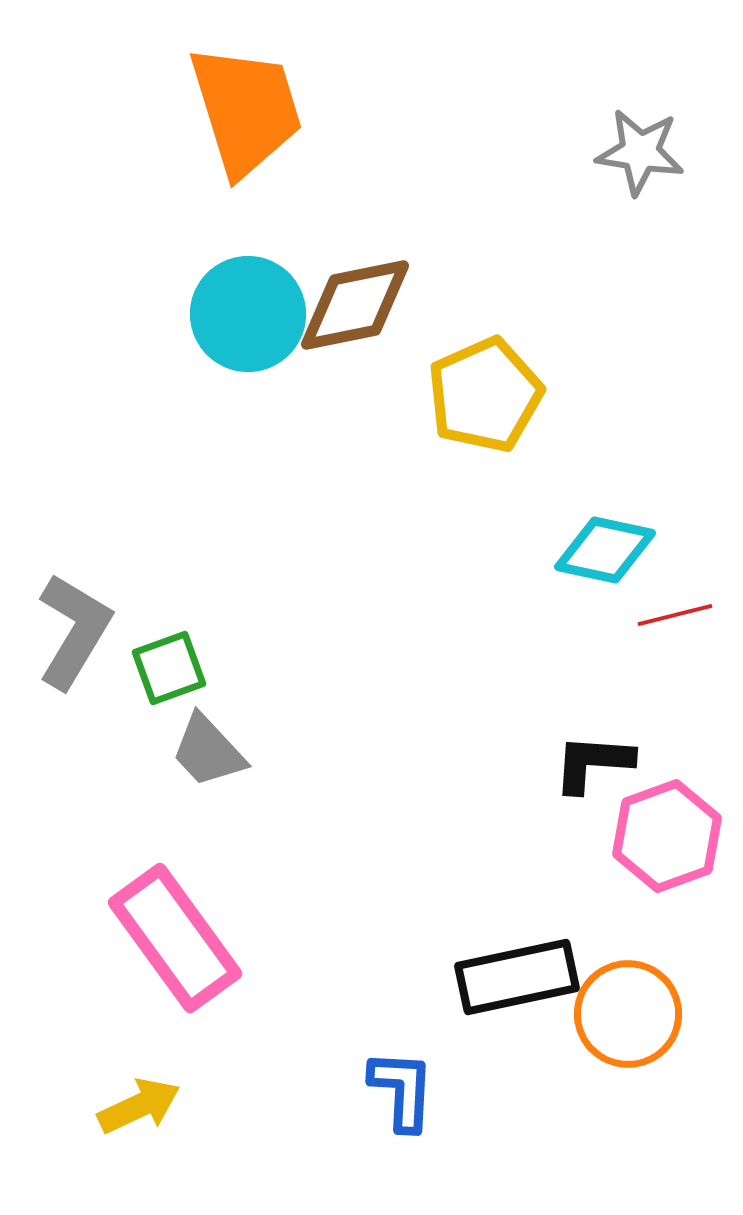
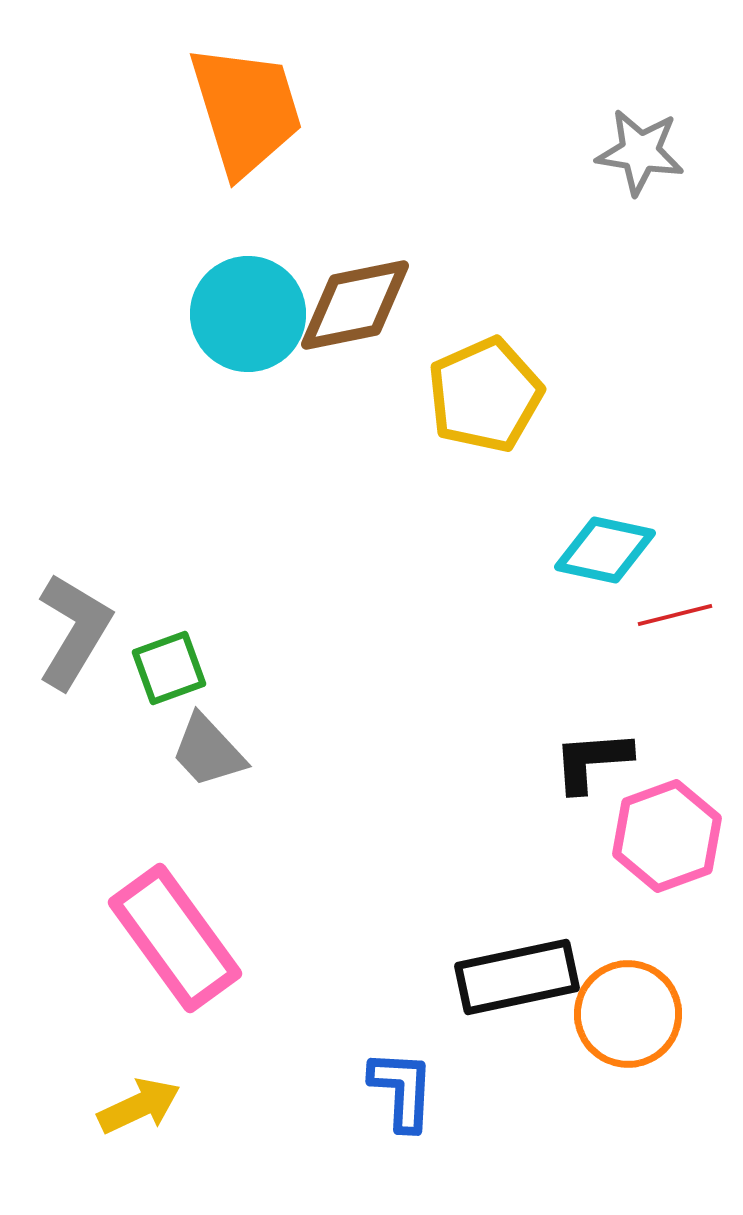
black L-shape: moved 1 px left, 2 px up; rotated 8 degrees counterclockwise
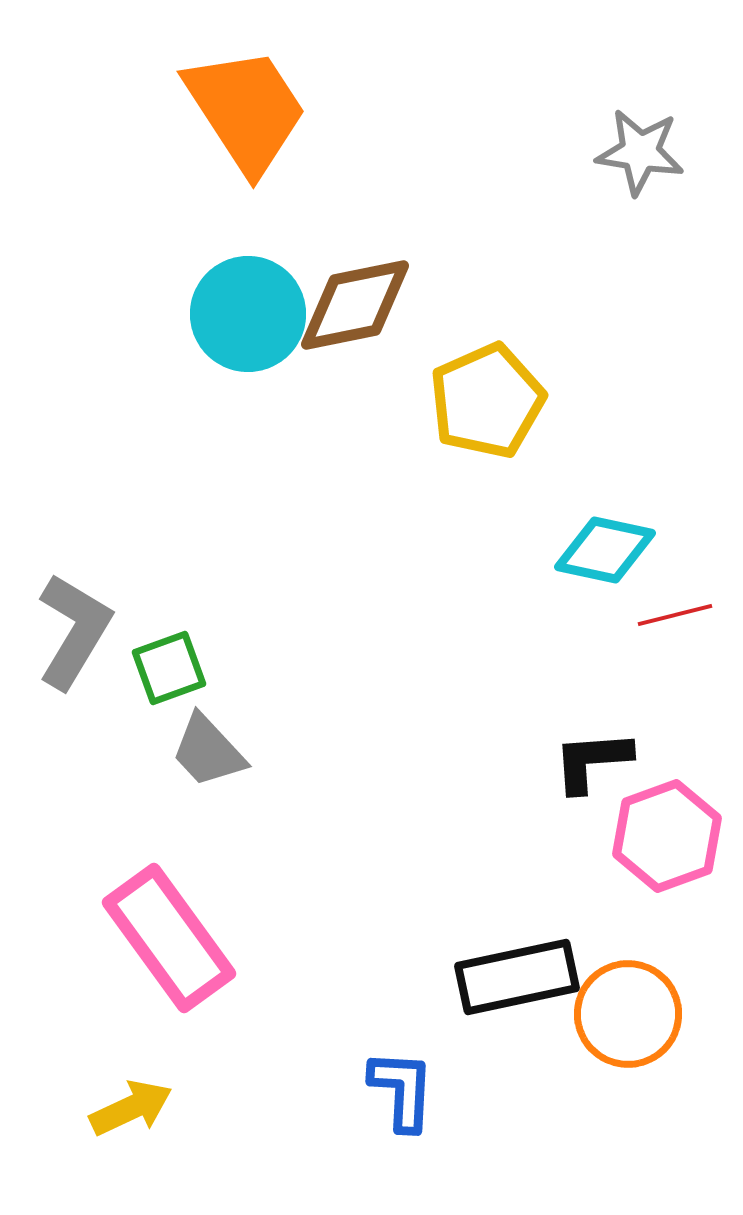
orange trapezoid: rotated 16 degrees counterclockwise
yellow pentagon: moved 2 px right, 6 px down
pink rectangle: moved 6 px left
yellow arrow: moved 8 px left, 2 px down
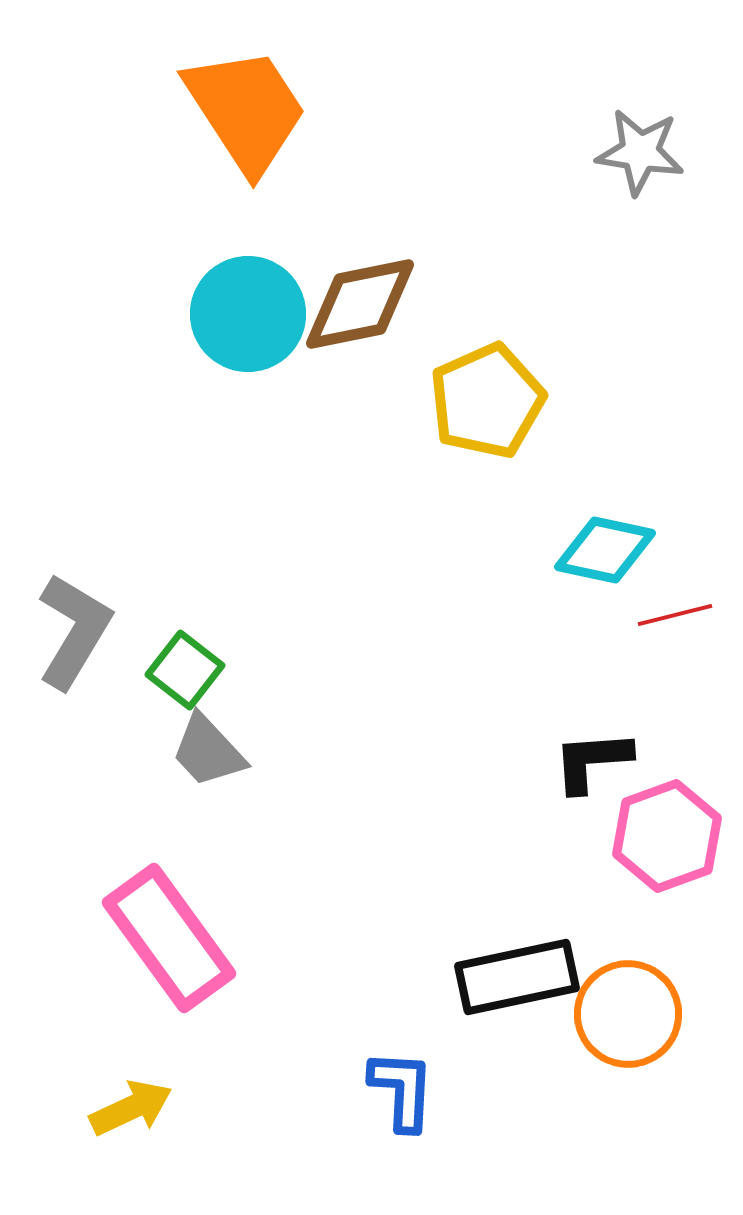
brown diamond: moved 5 px right, 1 px up
green square: moved 16 px right, 2 px down; rotated 32 degrees counterclockwise
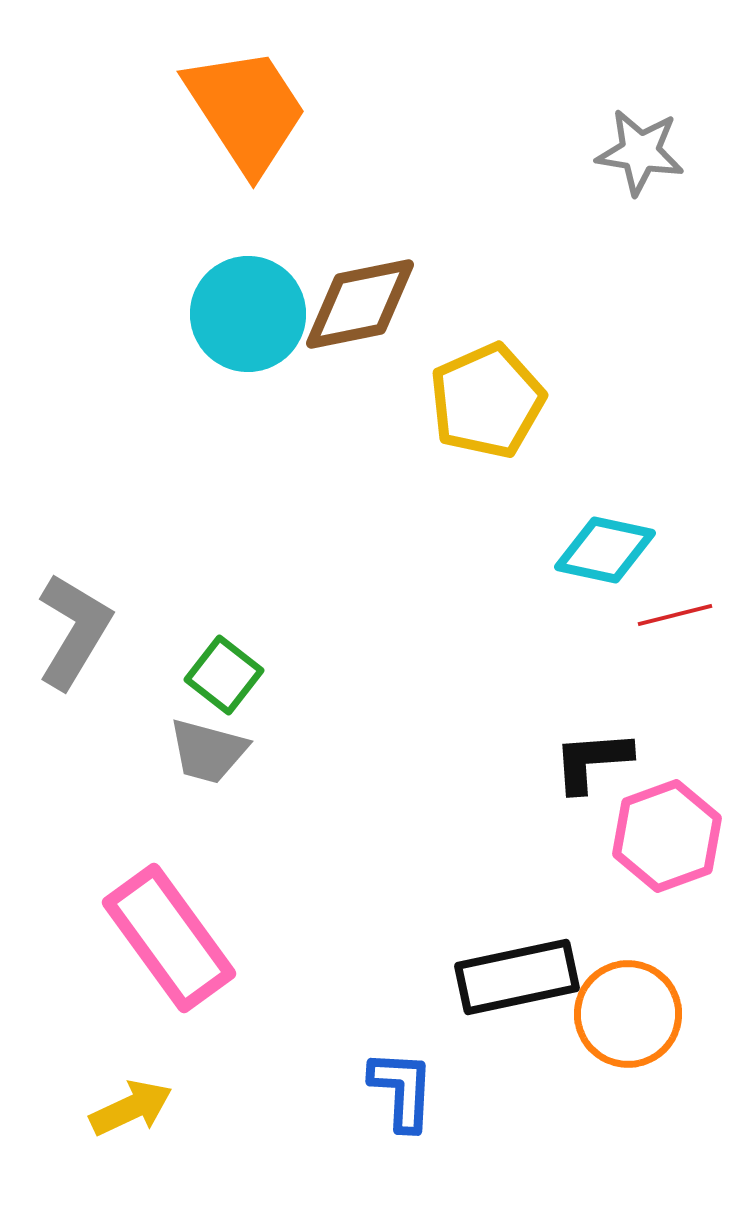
green square: moved 39 px right, 5 px down
gray trapezoid: rotated 32 degrees counterclockwise
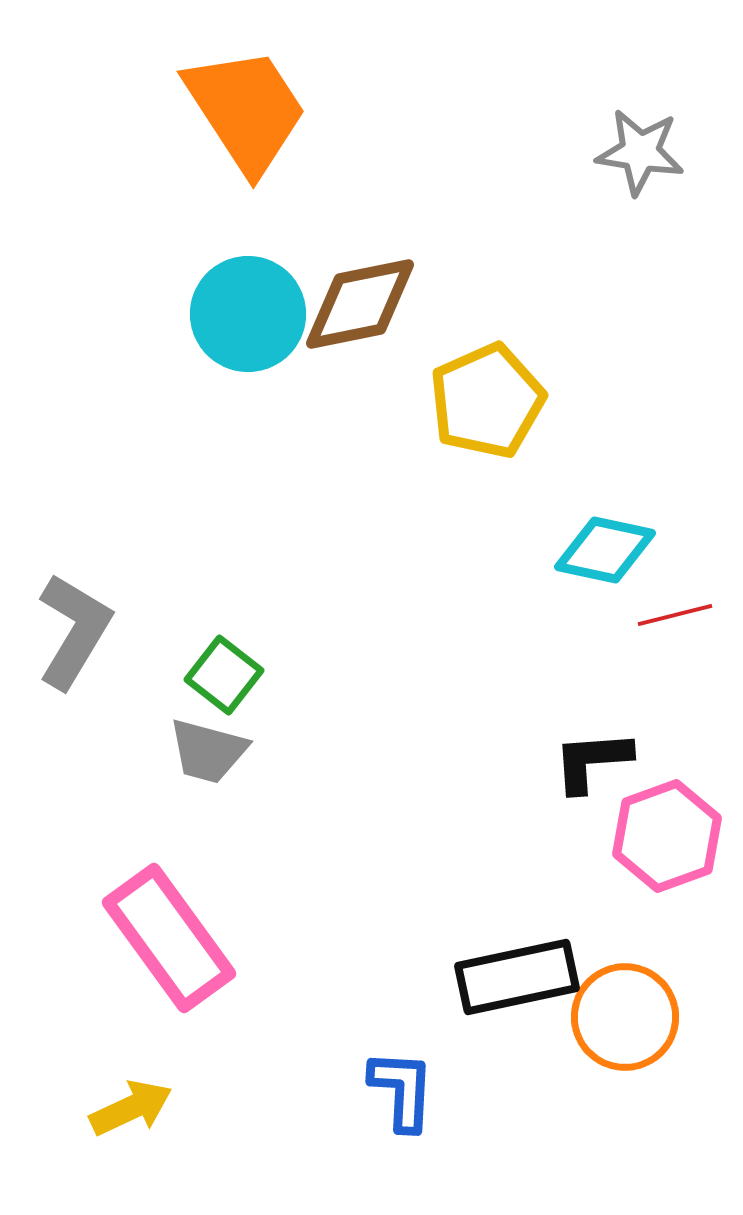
orange circle: moved 3 px left, 3 px down
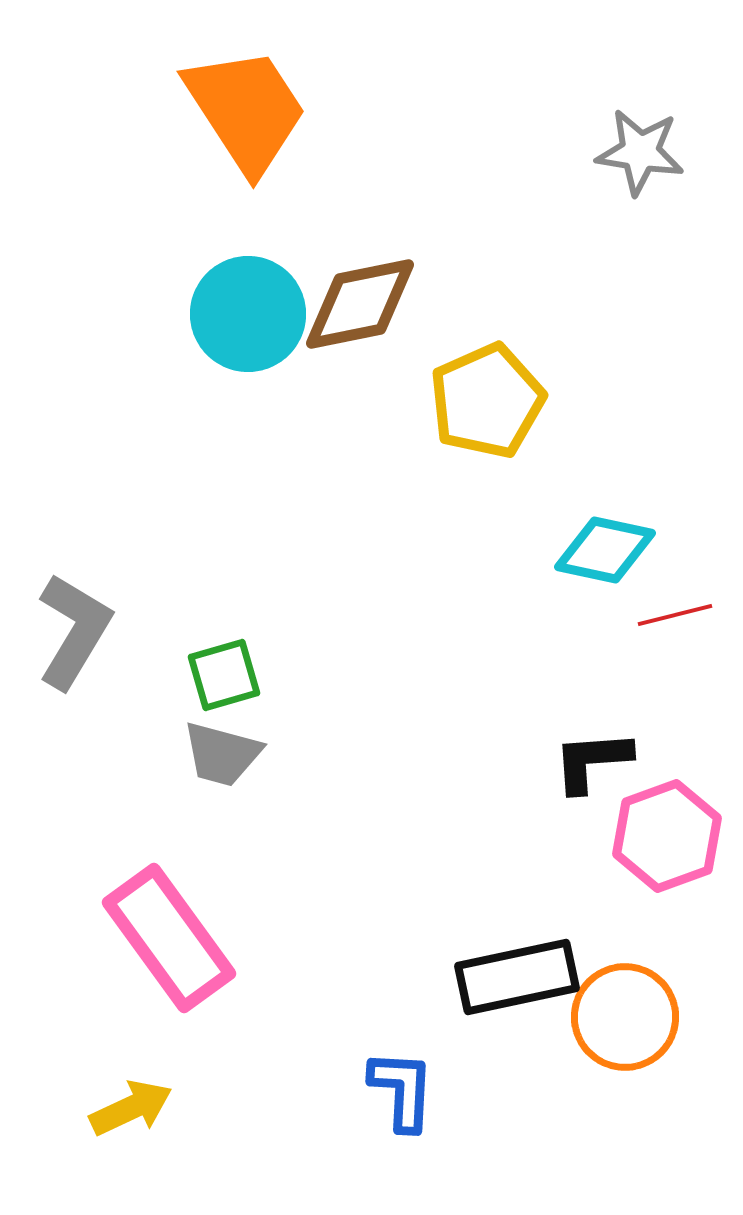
green square: rotated 36 degrees clockwise
gray trapezoid: moved 14 px right, 3 px down
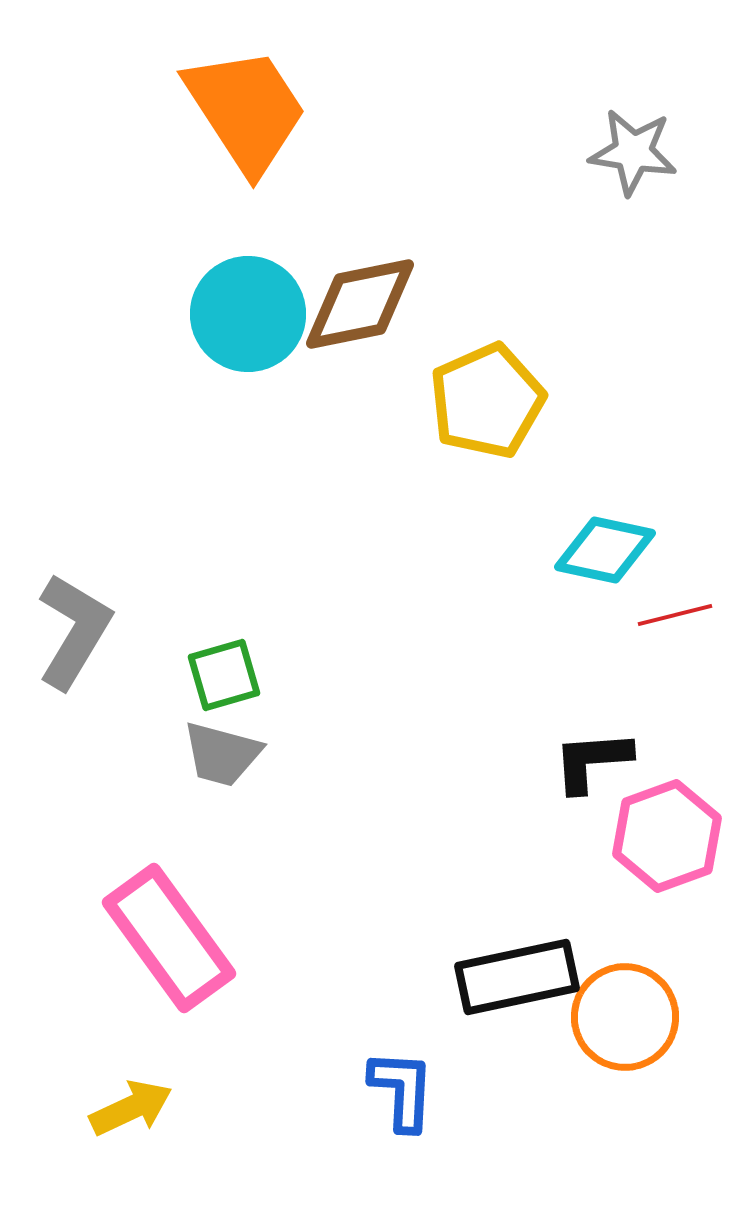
gray star: moved 7 px left
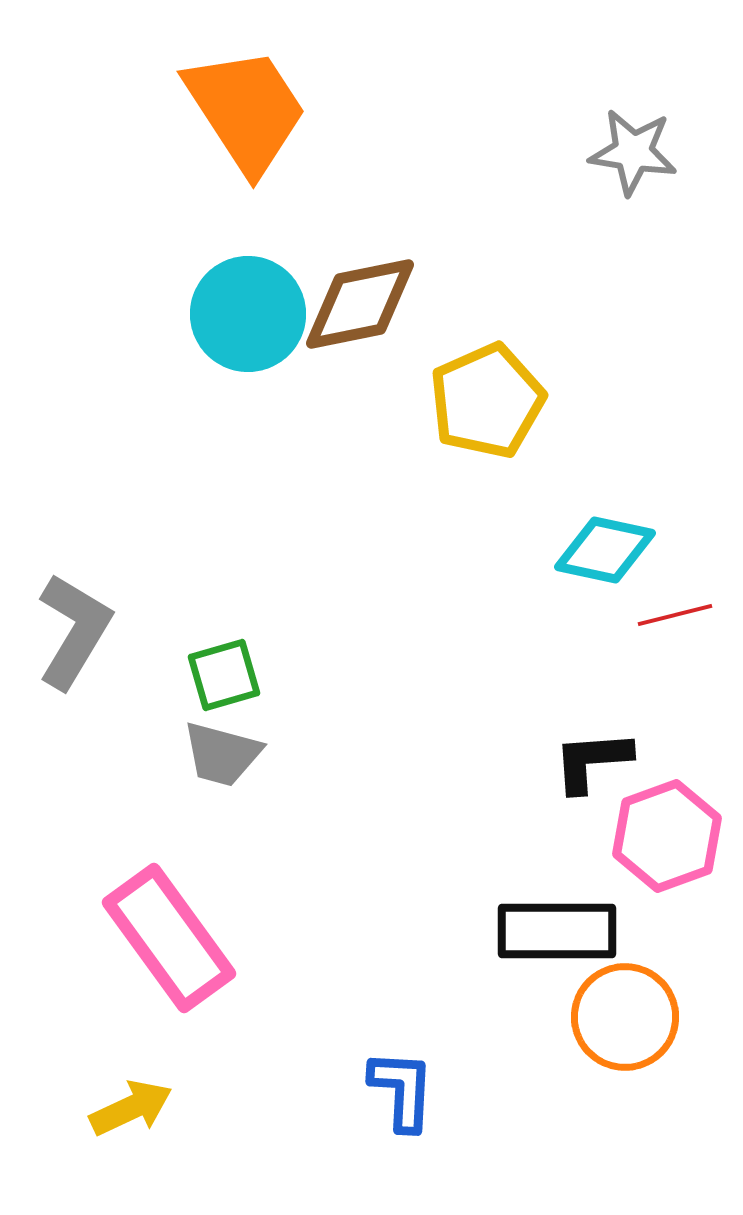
black rectangle: moved 40 px right, 46 px up; rotated 12 degrees clockwise
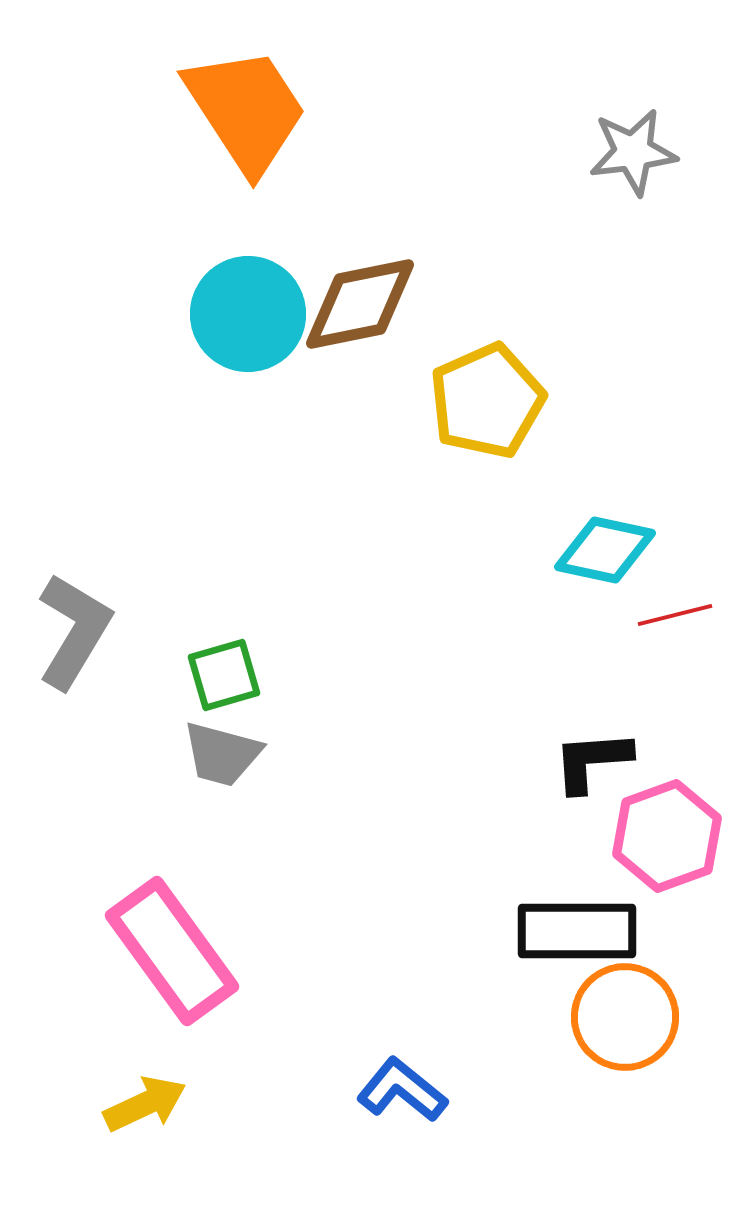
gray star: rotated 16 degrees counterclockwise
black rectangle: moved 20 px right
pink rectangle: moved 3 px right, 13 px down
blue L-shape: rotated 54 degrees counterclockwise
yellow arrow: moved 14 px right, 4 px up
